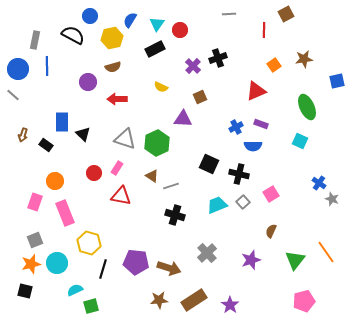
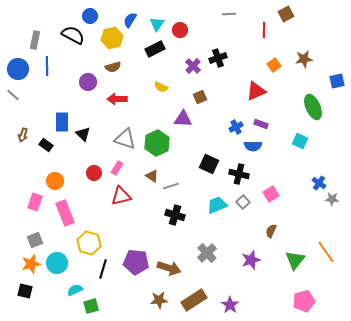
green ellipse at (307, 107): moved 6 px right
red triangle at (121, 196): rotated 25 degrees counterclockwise
gray star at (332, 199): rotated 16 degrees counterclockwise
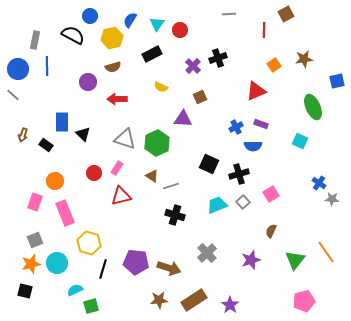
black rectangle at (155, 49): moved 3 px left, 5 px down
black cross at (239, 174): rotated 30 degrees counterclockwise
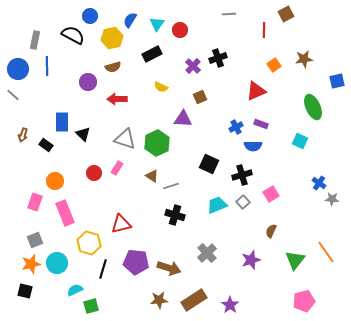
black cross at (239, 174): moved 3 px right, 1 px down
red triangle at (121, 196): moved 28 px down
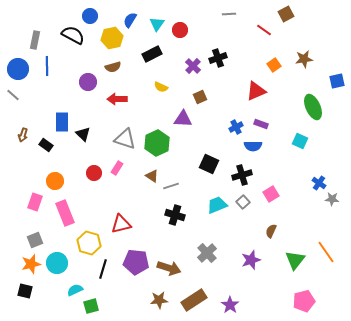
red line at (264, 30): rotated 56 degrees counterclockwise
